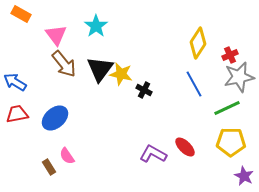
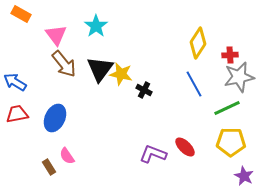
red cross: rotated 21 degrees clockwise
blue ellipse: rotated 24 degrees counterclockwise
purple L-shape: rotated 8 degrees counterclockwise
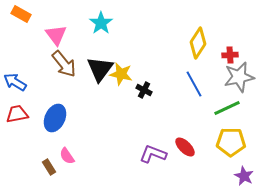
cyan star: moved 5 px right, 3 px up
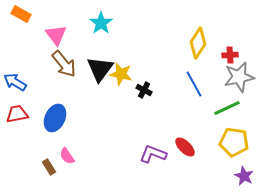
yellow pentagon: moved 3 px right; rotated 8 degrees clockwise
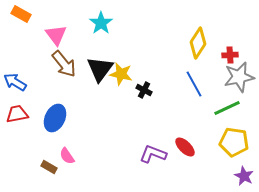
brown rectangle: rotated 28 degrees counterclockwise
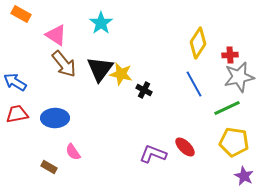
pink triangle: rotated 20 degrees counterclockwise
blue ellipse: rotated 64 degrees clockwise
pink semicircle: moved 6 px right, 4 px up
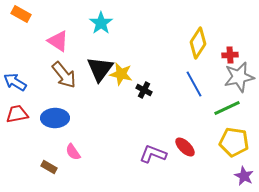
pink triangle: moved 2 px right, 6 px down
brown arrow: moved 11 px down
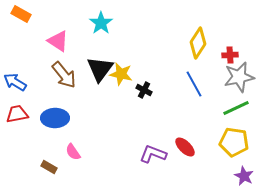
green line: moved 9 px right
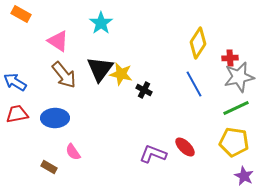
red cross: moved 3 px down
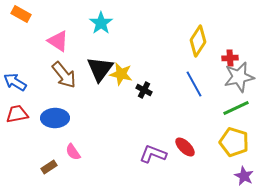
yellow diamond: moved 2 px up
yellow pentagon: rotated 8 degrees clockwise
brown rectangle: rotated 63 degrees counterclockwise
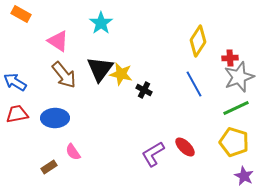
gray star: rotated 8 degrees counterclockwise
purple L-shape: rotated 52 degrees counterclockwise
